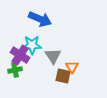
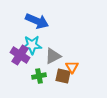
blue arrow: moved 3 px left, 2 px down
gray triangle: rotated 36 degrees clockwise
green cross: moved 24 px right, 6 px down
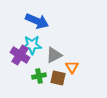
gray triangle: moved 1 px right, 1 px up
brown square: moved 5 px left, 2 px down
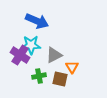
cyan star: moved 1 px left
brown square: moved 2 px right, 1 px down
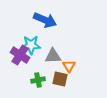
blue arrow: moved 8 px right, 1 px up
gray triangle: moved 1 px left, 1 px down; rotated 24 degrees clockwise
orange triangle: moved 3 px left, 1 px up
green cross: moved 1 px left, 4 px down
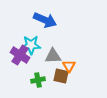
brown square: moved 1 px right, 3 px up
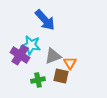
blue arrow: rotated 25 degrees clockwise
cyan star: rotated 12 degrees clockwise
gray triangle: rotated 18 degrees counterclockwise
orange triangle: moved 1 px right, 3 px up
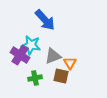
green cross: moved 3 px left, 2 px up
